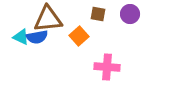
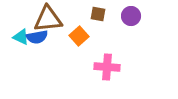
purple circle: moved 1 px right, 2 px down
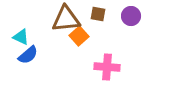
brown triangle: moved 18 px right
blue semicircle: moved 9 px left, 18 px down; rotated 30 degrees counterclockwise
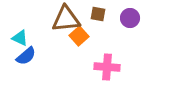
purple circle: moved 1 px left, 2 px down
cyan triangle: moved 1 px left, 1 px down
blue semicircle: moved 2 px left, 1 px down
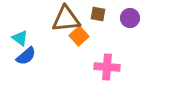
cyan triangle: rotated 12 degrees clockwise
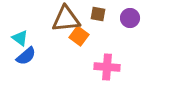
orange square: rotated 12 degrees counterclockwise
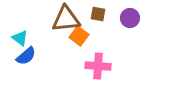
pink cross: moved 9 px left, 1 px up
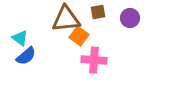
brown square: moved 2 px up; rotated 21 degrees counterclockwise
pink cross: moved 4 px left, 6 px up
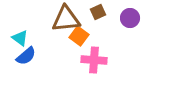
brown square: rotated 14 degrees counterclockwise
